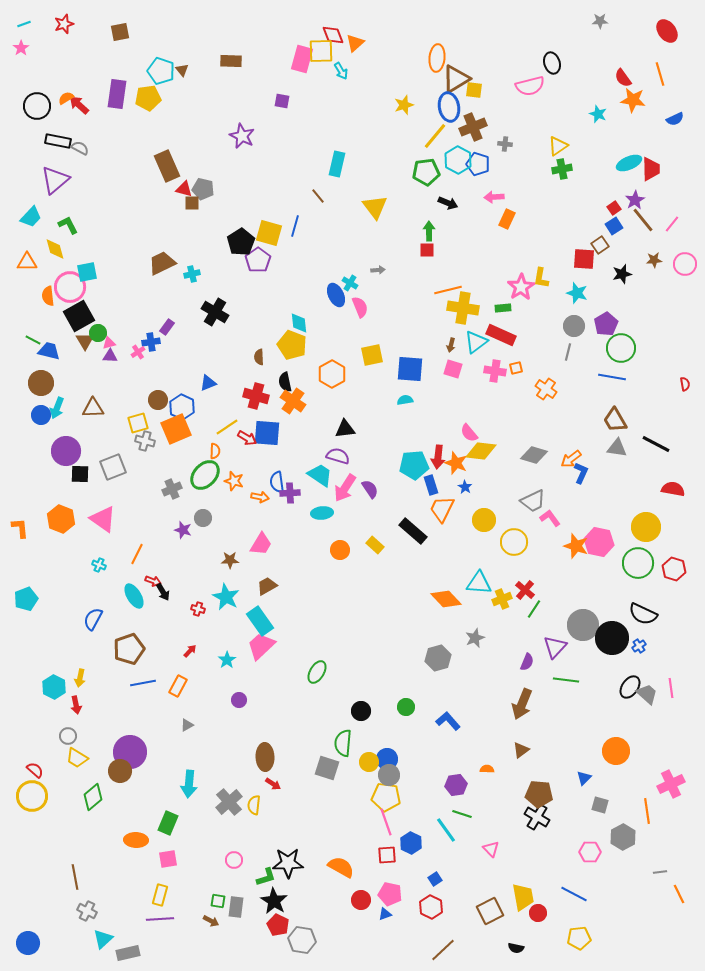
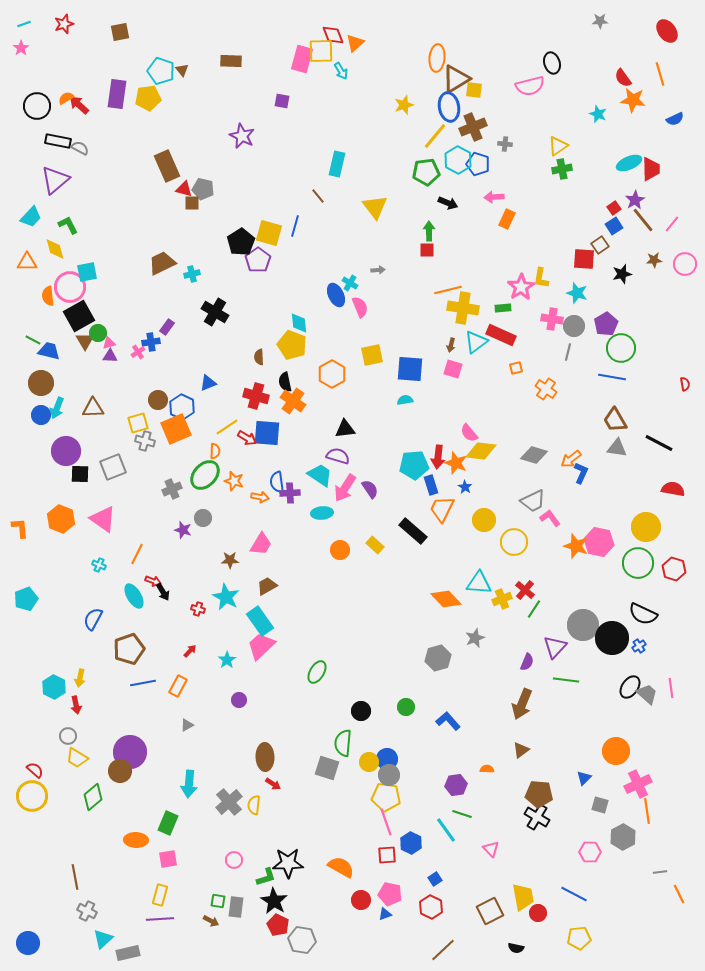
pink cross at (495, 371): moved 57 px right, 52 px up
black line at (656, 444): moved 3 px right, 1 px up
pink cross at (671, 784): moved 33 px left
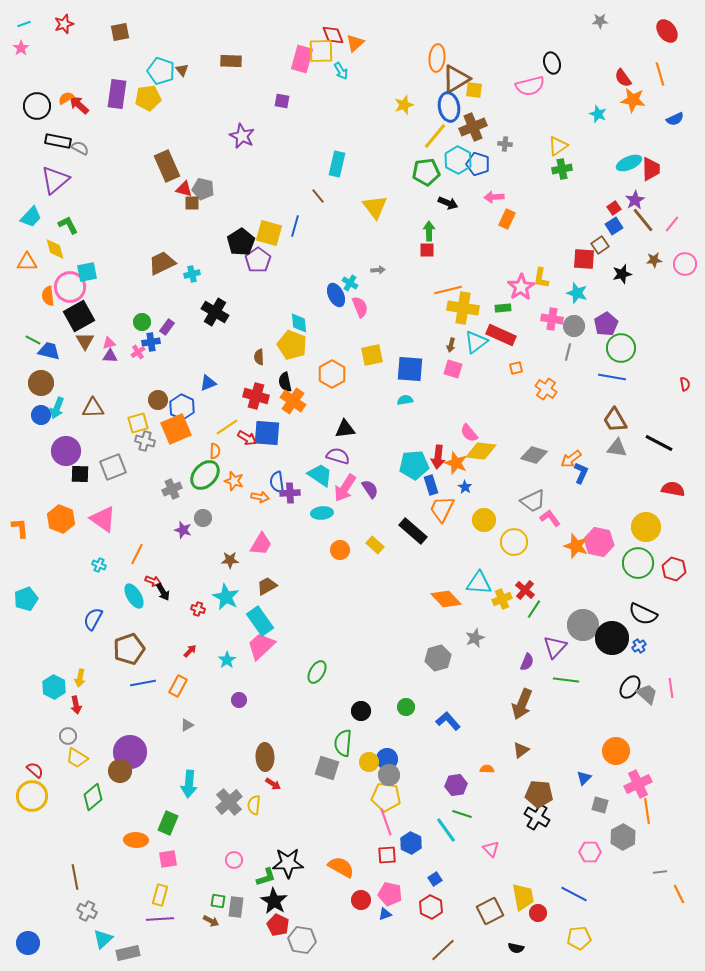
green circle at (98, 333): moved 44 px right, 11 px up
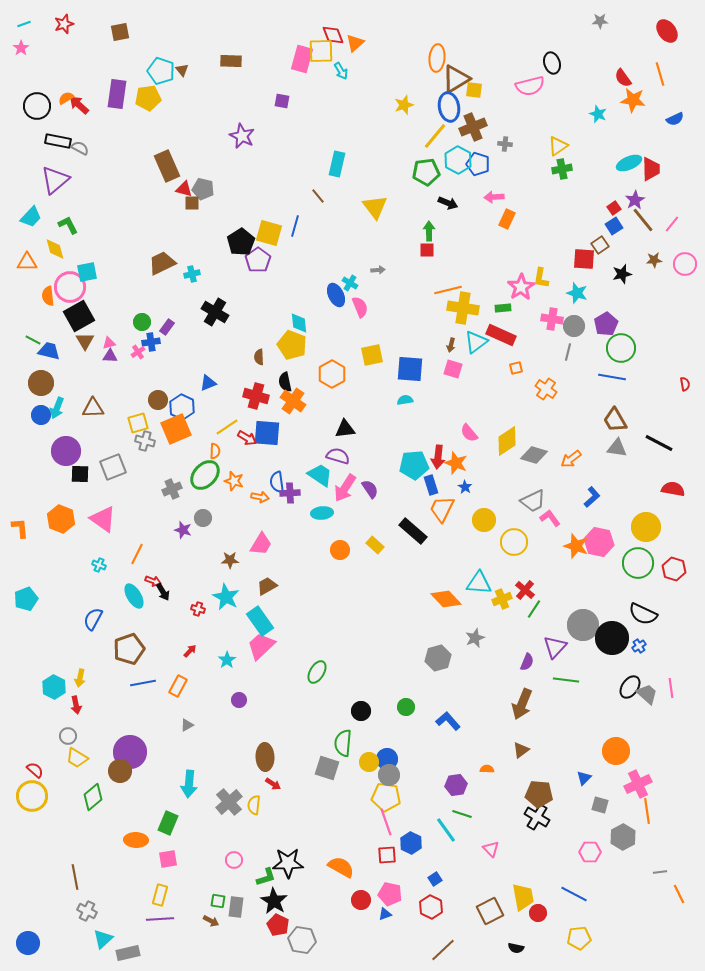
yellow diamond at (481, 451): moved 26 px right, 10 px up; rotated 40 degrees counterclockwise
blue L-shape at (581, 473): moved 11 px right, 24 px down; rotated 25 degrees clockwise
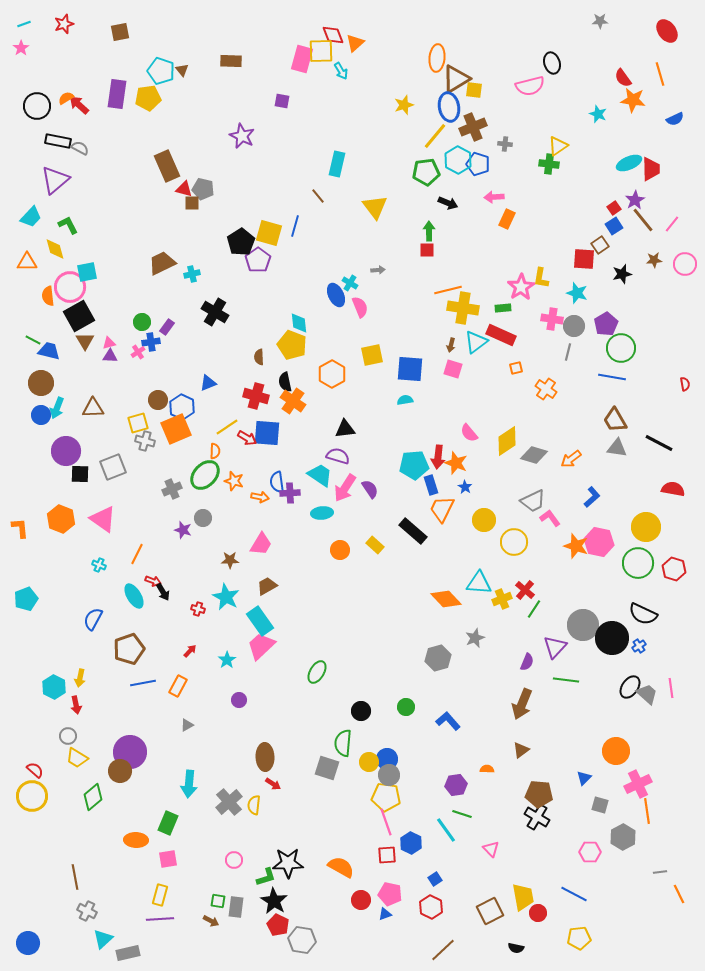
green cross at (562, 169): moved 13 px left, 5 px up; rotated 18 degrees clockwise
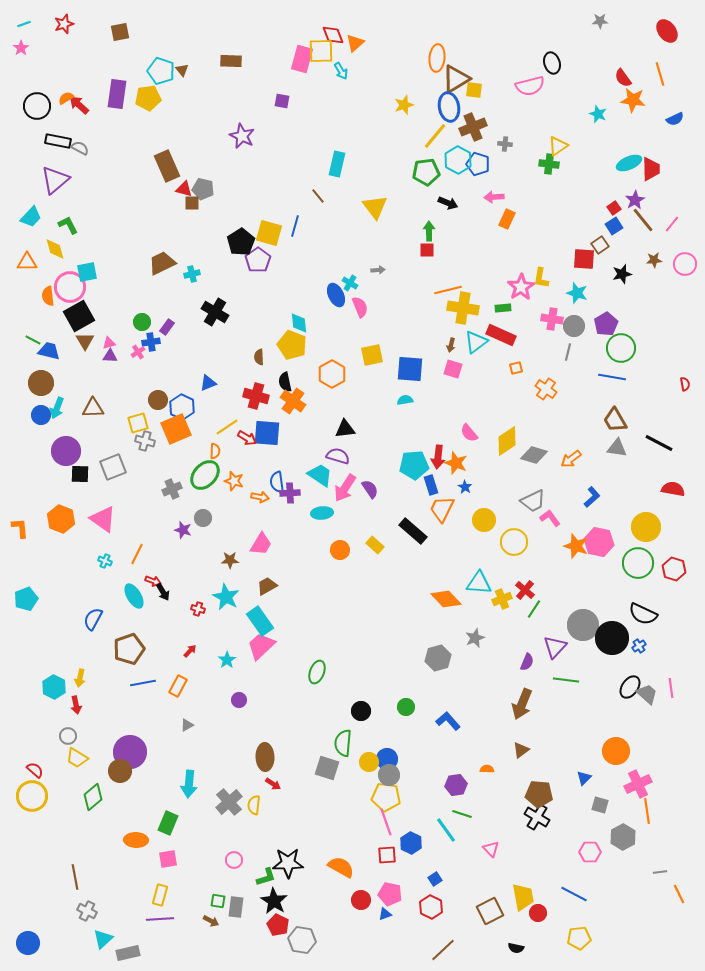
cyan cross at (99, 565): moved 6 px right, 4 px up
green ellipse at (317, 672): rotated 10 degrees counterclockwise
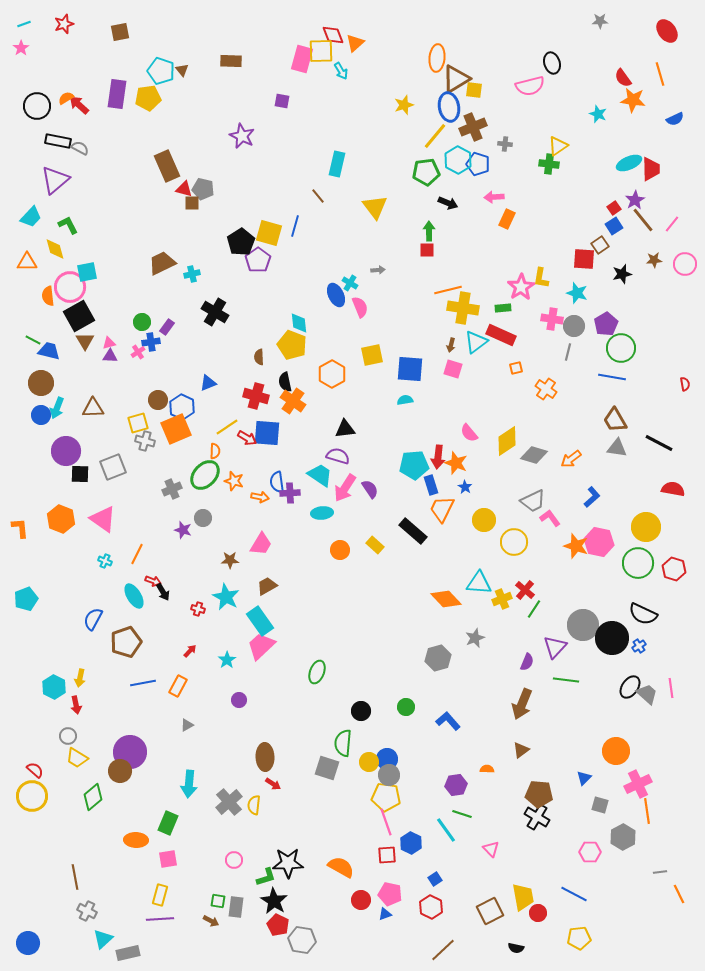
brown pentagon at (129, 649): moved 3 px left, 7 px up
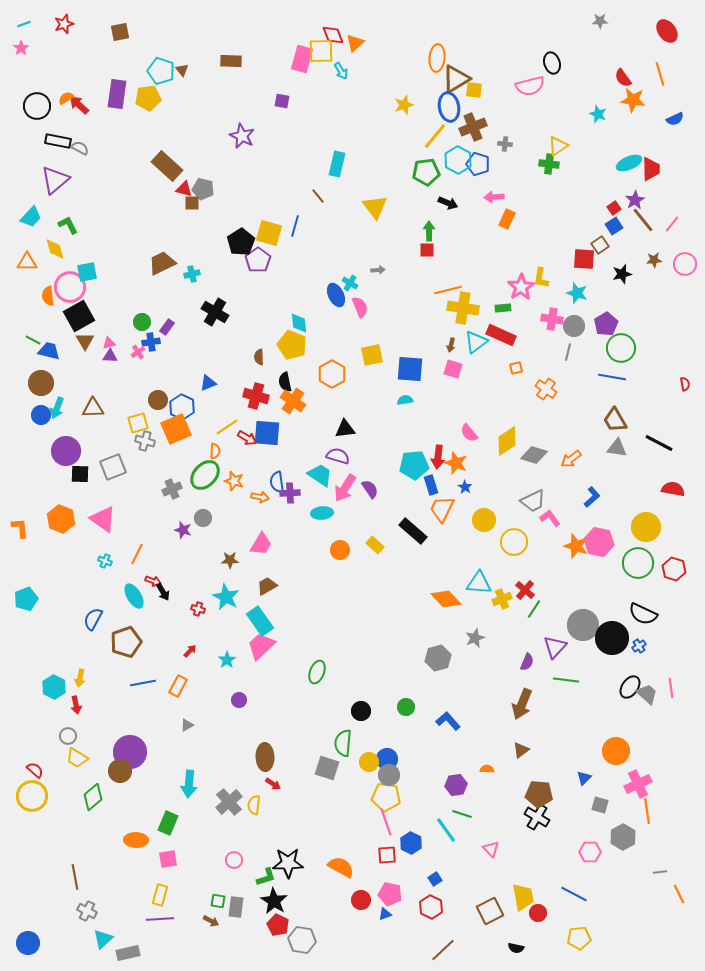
brown rectangle at (167, 166): rotated 24 degrees counterclockwise
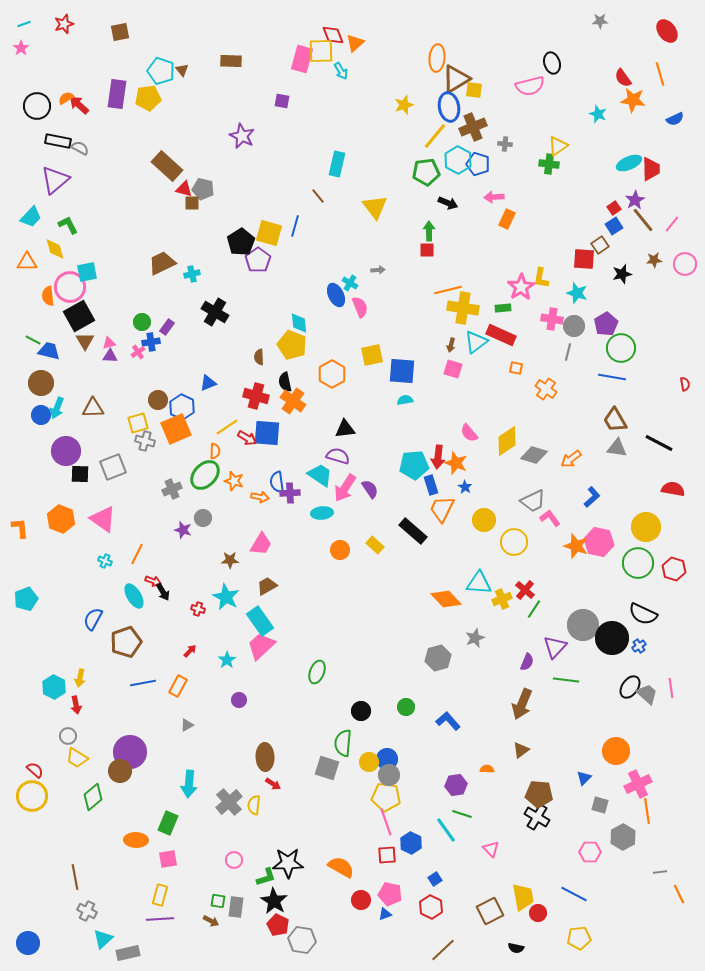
orange square at (516, 368): rotated 24 degrees clockwise
blue square at (410, 369): moved 8 px left, 2 px down
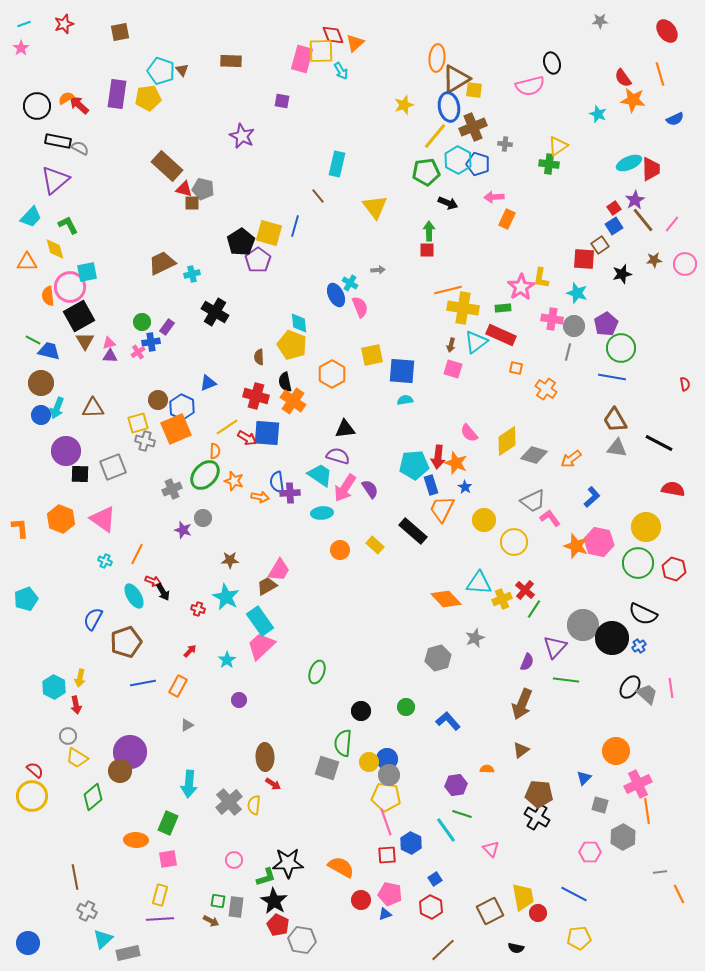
pink trapezoid at (261, 544): moved 18 px right, 26 px down
